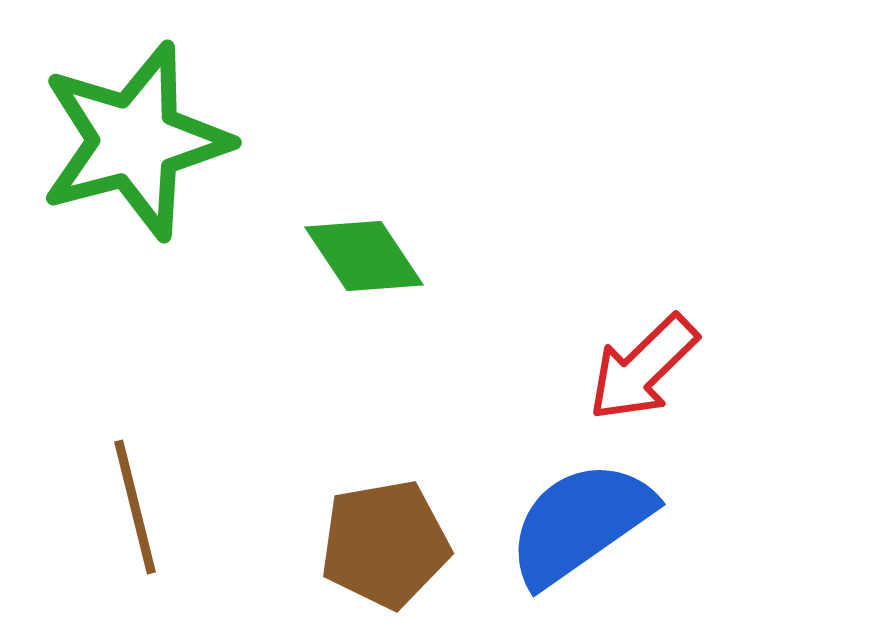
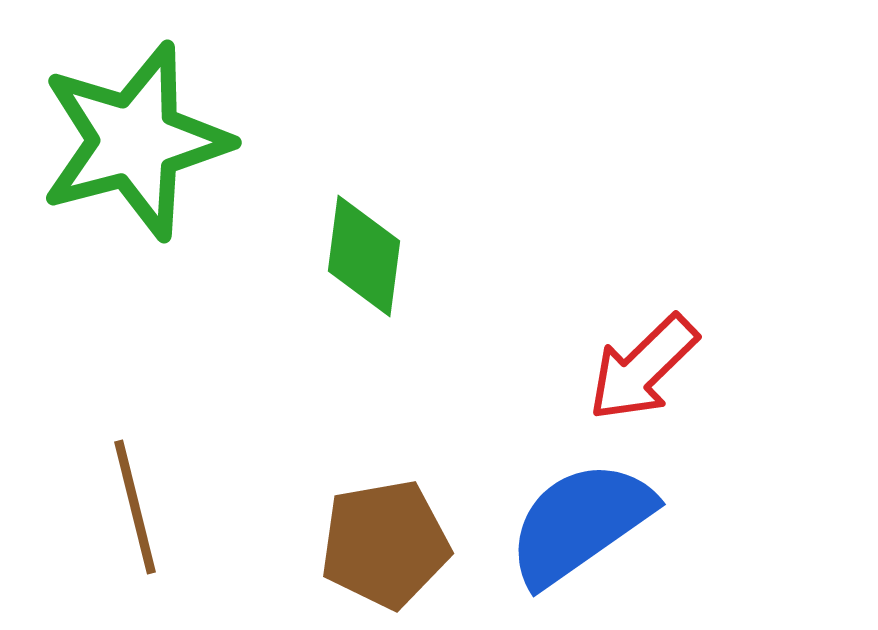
green diamond: rotated 41 degrees clockwise
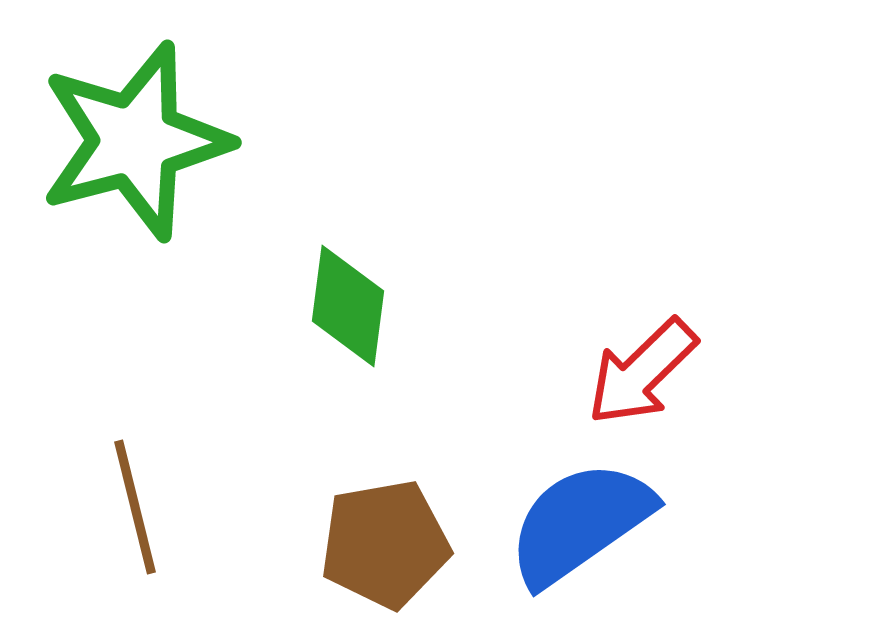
green diamond: moved 16 px left, 50 px down
red arrow: moved 1 px left, 4 px down
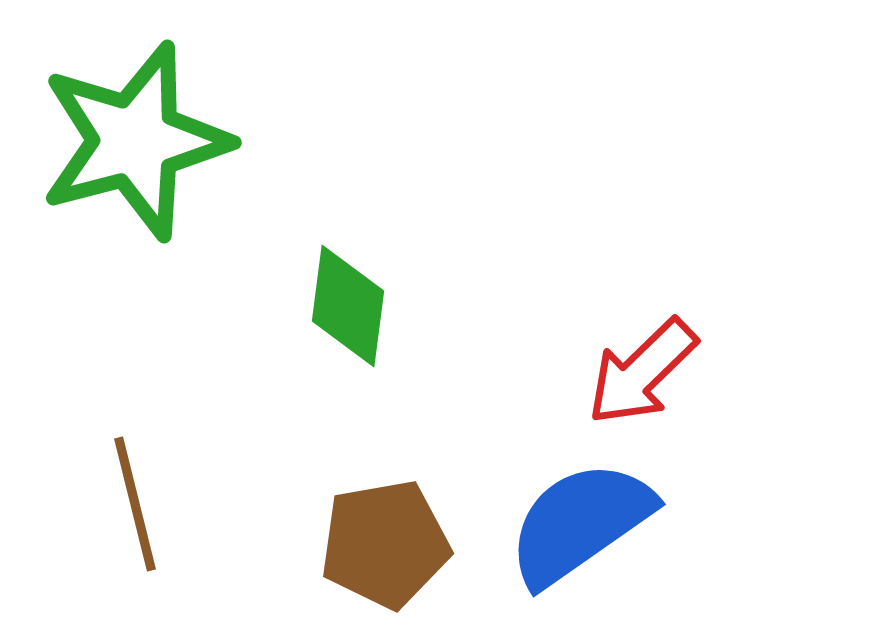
brown line: moved 3 px up
